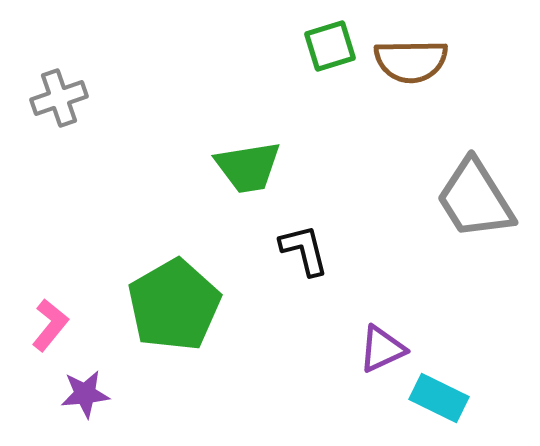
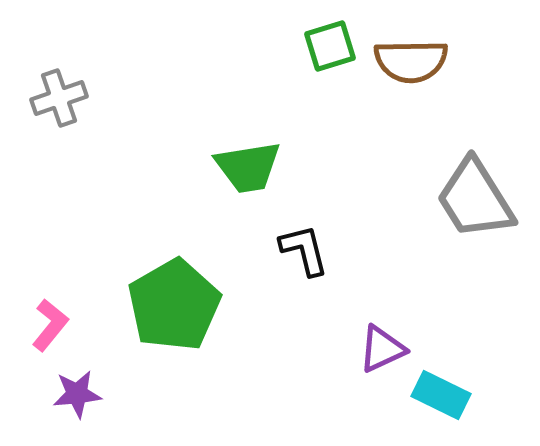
purple star: moved 8 px left
cyan rectangle: moved 2 px right, 3 px up
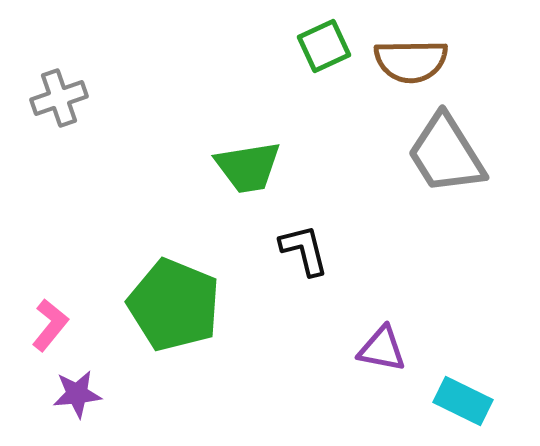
green square: moved 6 px left; rotated 8 degrees counterclockwise
gray trapezoid: moved 29 px left, 45 px up
green pentagon: rotated 20 degrees counterclockwise
purple triangle: rotated 36 degrees clockwise
cyan rectangle: moved 22 px right, 6 px down
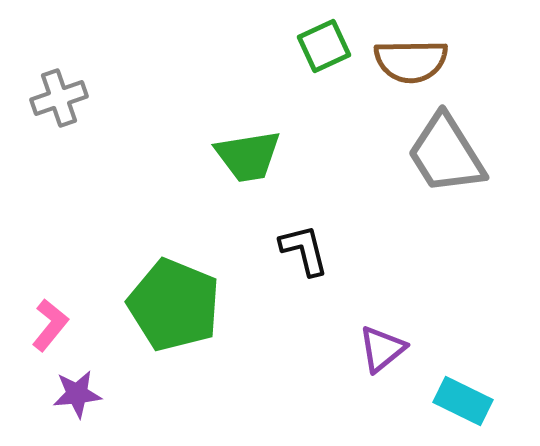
green trapezoid: moved 11 px up
purple triangle: rotated 50 degrees counterclockwise
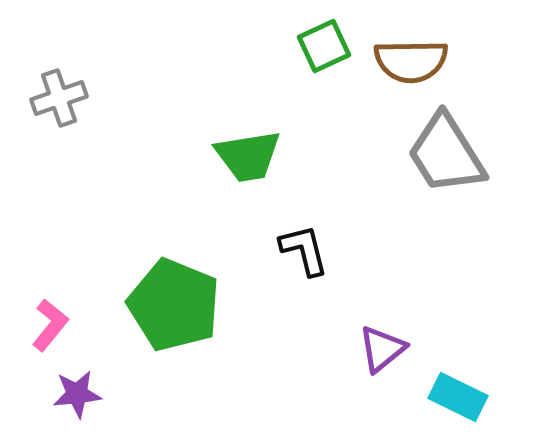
cyan rectangle: moved 5 px left, 4 px up
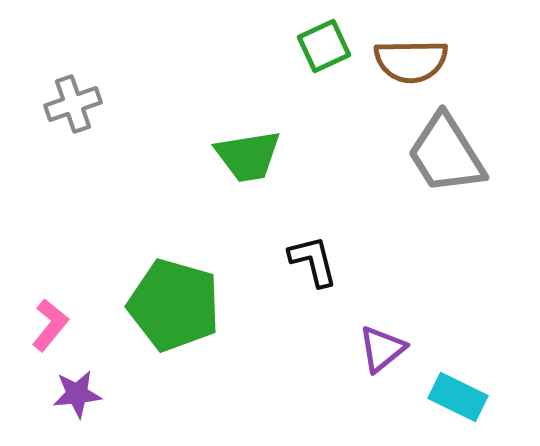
gray cross: moved 14 px right, 6 px down
black L-shape: moved 9 px right, 11 px down
green pentagon: rotated 6 degrees counterclockwise
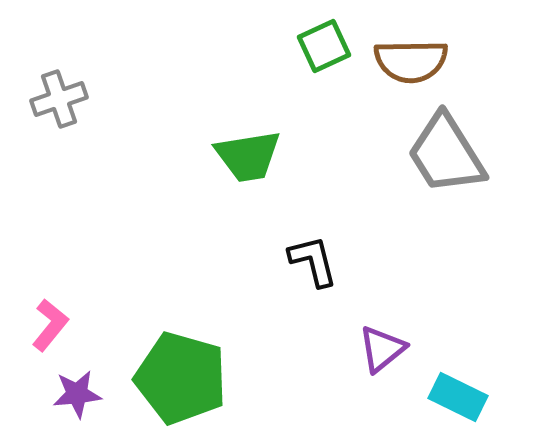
gray cross: moved 14 px left, 5 px up
green pentagon: moved 7 px right, 73 px down
